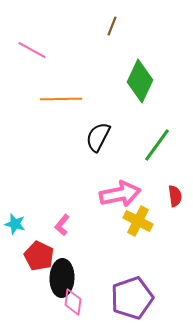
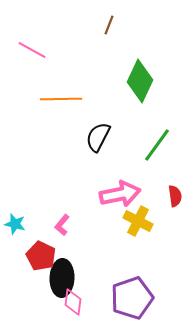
brown line: moved 3 px left, 1 px up
red pentagon: moved 2 px right
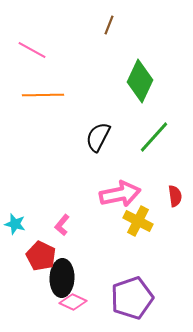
orange line: moved 18 px left, 4 px up
green line: moved 3 px left, 8 px up; rotated 6 degrees clockwise
pink diamond: rotated 72 degrees counterclockwise
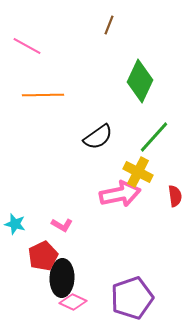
pink line: moved 5 px left, 4 px up
black semicircle: rotated 152 degrees counterclockwise
yellow cross: moved 49 px up
pink L-shape: rotated 100 degrees counterclockwise
red pentagon: moved 2 px right; rotated 20 degrees clockwise
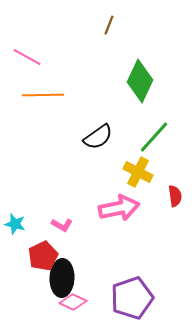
pink line: moved 11 px down
pink arrow: moved 1 px left, 14 px down
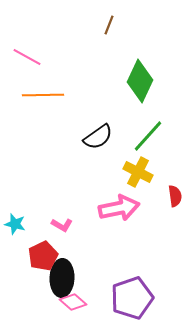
green line: moved 6 px left, 1 px up
pink diamond: rotated 16 degrees clockwise
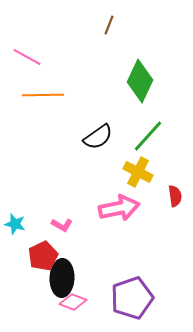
pink diamond: rotated 20 degrees counterclockwise
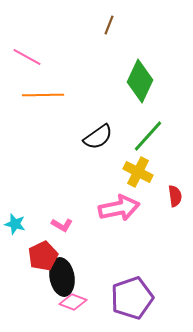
black ellipse: moved 1 px up; rotated 12 degrees counterclockwise
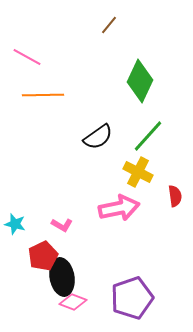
brown line: rotated 18 degrees clockwise
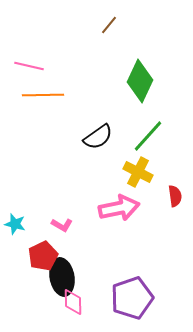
pink line: moved 2 px right, 9 px down; rotated 16 degrees counterclockwise
pink diamond: rotated 68 degrees clockwise
